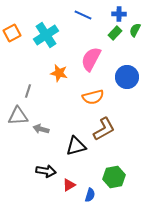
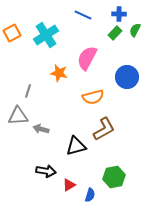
pink semicircle: moved 4 px left, 1 px up
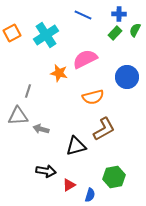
pink semicircle: moved 2 px left, 1 px down; rotated 35 degrees clockwise
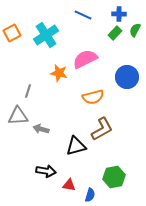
brown L-shape: moved 2 px left
red triangle: rotated 40 degrees clockwise
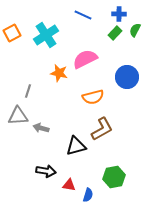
gray arrow: moved 1 px up
blue semicircle: moved 2 px left
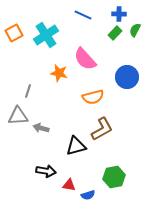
orange square: moved 2 px right
pink semicircle: rotated 105 degrees counterclockwise
blue semicircle: rotated 56 degrees clockwise
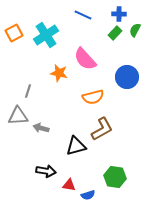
green hexagon: moved 1 px right; rotated 20 degrees clockwise
